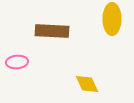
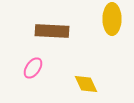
pink ellipse: moved 16 px right, 6 px down; rotated 50 degrees counterclockwise
yellow diamond: moved 1 px left
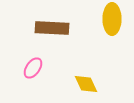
brown rectangle: moved 3 px up
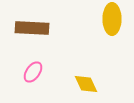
brown rectangle: moved 20 px left
pink ellipse: moved 4 px down
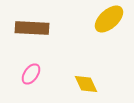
yellow ellipse: moved 3 px left; rotated 48 degrees clockwise
pink ellipse: moved 2 px left, 2 px down
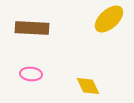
pink ellipse: rotated 60 degrees clockwise
yellow diamond: moved 2 px right, 2 px down
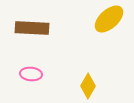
yellow diamond: rotated 55 degrees clockwise
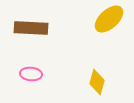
brown rectangle: moved 1 px left
yellow diamond: moved 9 px right, 4 px up; rotated 15 degrees counterclockwise
